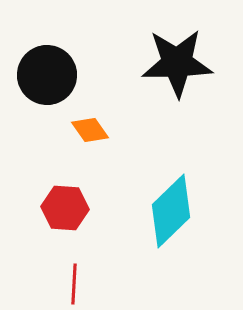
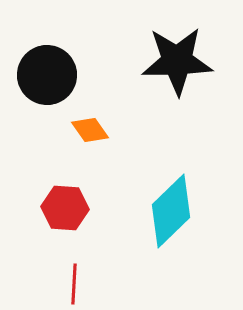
black star: moved 2 px up
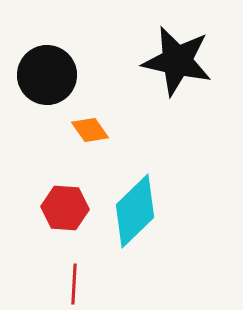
black star: rotated 14 degrees clockwise
cyan diamond: moved 36 px left
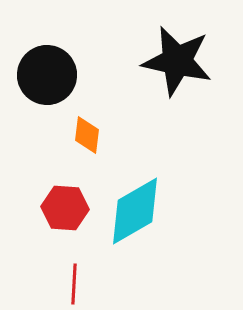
orange diamond: moved 3 px left, 5 px down; rotated 42 degrees clockwise
cyan diamond: rotated 14 degrees clockwise
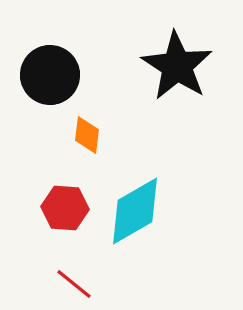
black star: moved 5 px down; rotated 20 degrees clockwise
black circle: moved 3 px right
red line: rotated 54 degrees counterclockwise
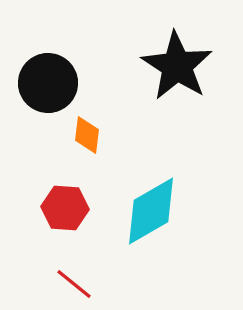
black circle: moved 2 px left, 8 px down
cyan diamond: moved 16 px right
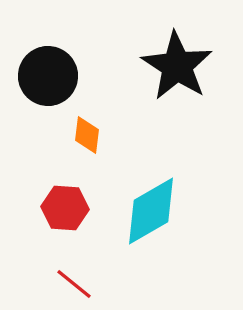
black circle: moved 7 px up
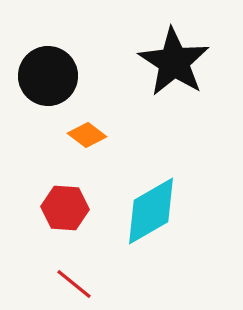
black star: moved 3 px left, 4 px up
orange diamond: rotated 60 degrees counterclockwise
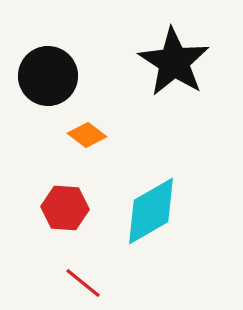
red line: moved 9 px right, 1 px up
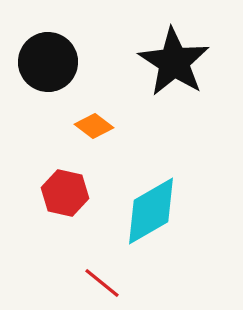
black circle: moved 14 px up
orange diamond: moved 7 px right, 9 px up
red hexagon: moved 15 px up; rotated 9 degrees clockwise
red line: moved 19 px right
